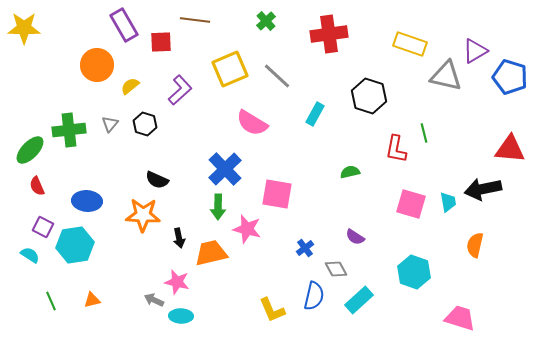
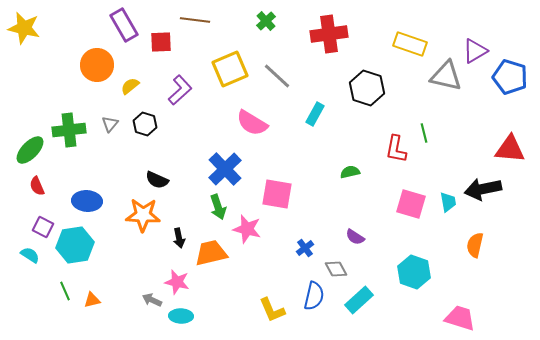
yellow star at (24, 28): rotated 12 degrees clockwise
black hexagon at (369, 96): moved 2 px left, 8 px up
green arrow at (218, 207): rotated 20 degrees counterclockwise
gray arrow at (154, 300): moved 2 px left
green line at (51, 301): moved 14 px right, 10 px up
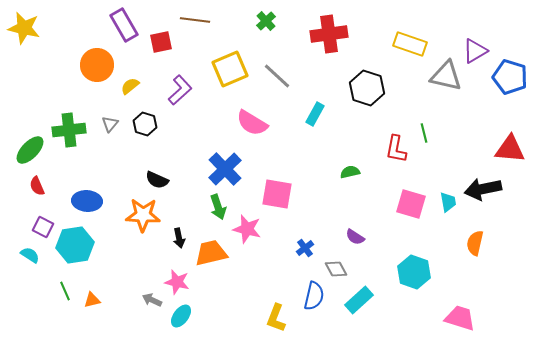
red square at (161, 42): rotated 10 degrees counterclockwise
orange semicircle at (475, 245): moved 2 px up
yellow L-shape at (272, 310): moved 4 px right, 8 px down; rotated 44 degrees clockwise
cyan ellipse at (181, 316): rotated 55 degrees counterclockwise
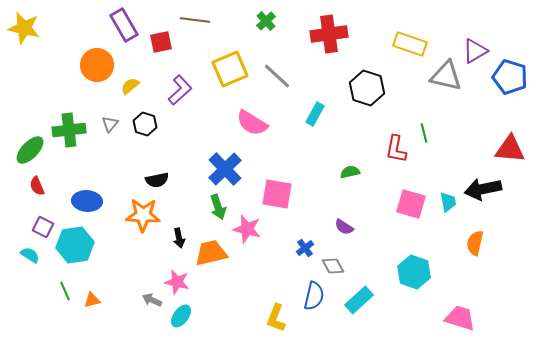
black semicircle at (157, 180): rotated 35 degrees counterclockwise
purple semicircle at (355, 237): moved 11 px left, 10 px up
gray diamond at (336, 269): moved 3 px left, 3 px up
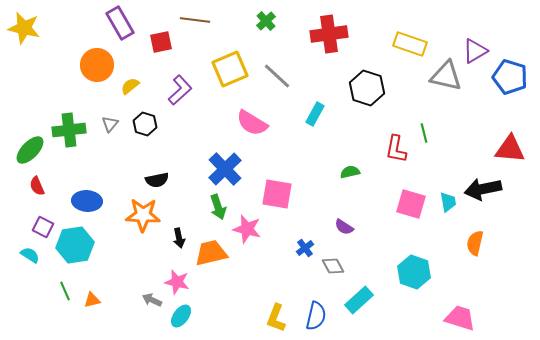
purple rectangle at (124, 25): moved 4 px left, 2 px up
blue semicircle at (314, 296): moved 2 px right, 20 px down
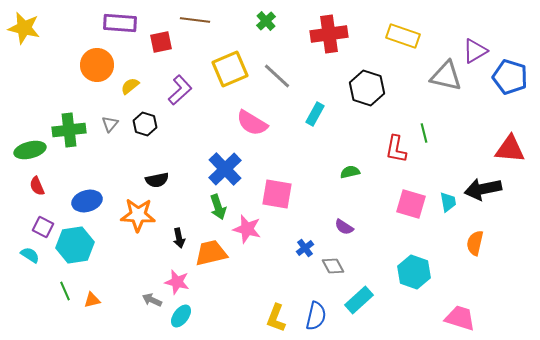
purple rectangle at (120, 23): rotated 56 degrees counterclockwise
yellow rectangle at (410, 44): moved 7 px left, 8 px up
green ellipse at (30, 150): rotated 32 degrees clockwise
blue ellipse at (87, 201): rotated 20 degrees counterclockwise
orange star at (143, 215): moved 5 px left
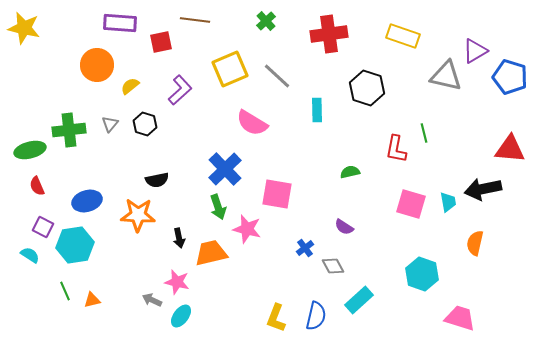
cyan rectangle at (315, 114): moved 2 px right, 4 px up; rotated 30 degrees counterclockwise
cyan hexagon at (414, 272): moved 8 px right, 2 px down
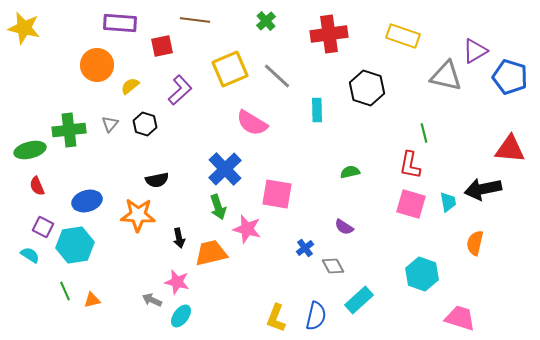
red square at (161, 42): moved 1 px right, 4 px down
red L-shape at (396, 149): moved 14 px right, 16 px down
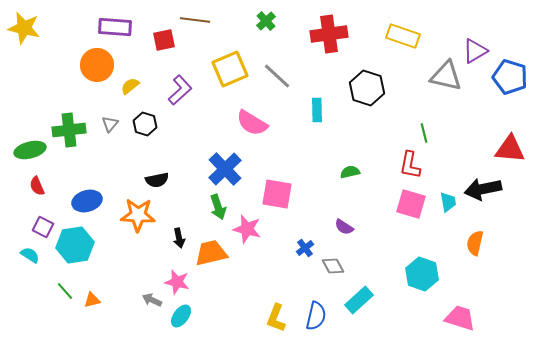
purple rectangle at (120, 23): moved 5 px left, 4 px down
red square at (162, 46): moved 2 px right, 6 px up
green line at (65, 291): rotated 18 degrees counterclockwise
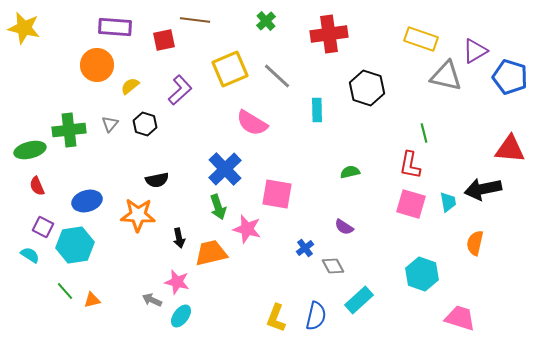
yellow rectangle at (403, 36): moved 18 px right, 3 px down
